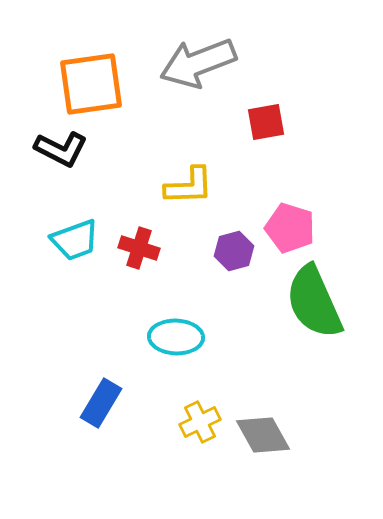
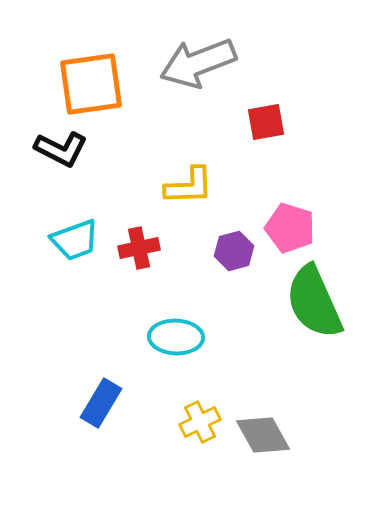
red cross: rotated 30 degrees counterclockwise
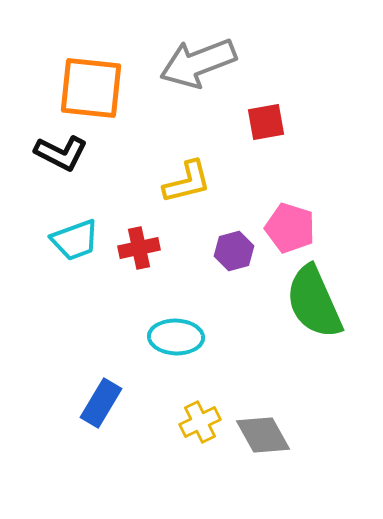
orange square: moved 4 px down; rotated 14 degrees clockwise
black L-shape: moved 4 px down
yellow L-shape: moved 2 px left, 4 px up; rotated 12 degrees counterclockwise
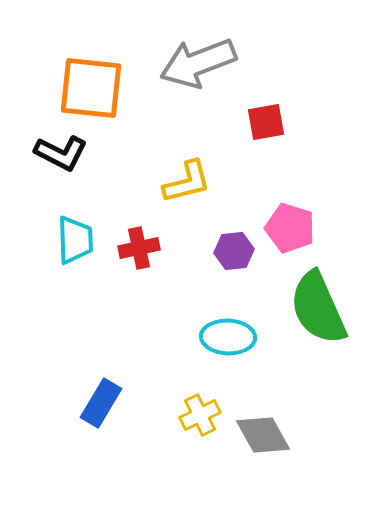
cyan trapezoid: rotated 72 degrees counterclockwise
purple hexagon: rotated 9 degrees clockwise
green semicircle: moved 4 px right, 6 px down
cyan ellipse: moved 52 px right
yellow cross: moved 7 px up
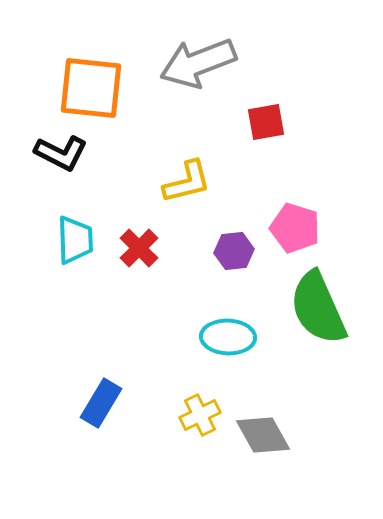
pink pentagon: moved 5 px right
red cross: rotated 33 degrees counterclockwise
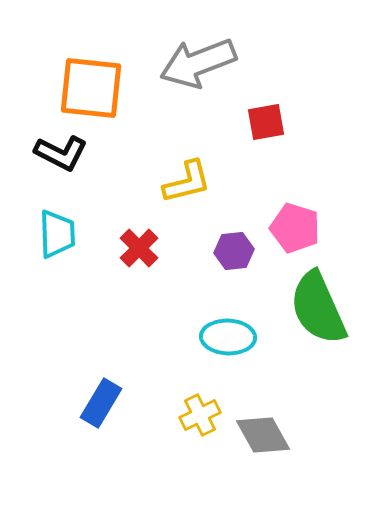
cyan trapezoid: moved 18 px left, 6 px up
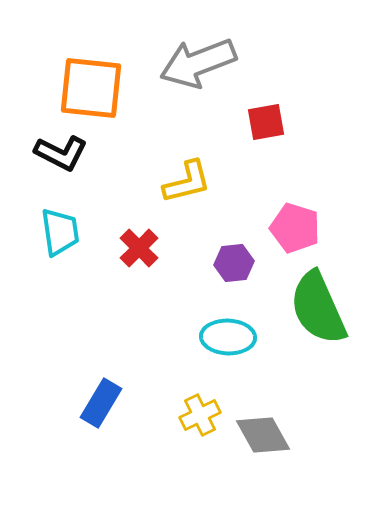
cyan trapezoid: moved 3 px right, 2 px up; rotated 6 degrees counterclockwise
purple hexagon: moved 12 px down
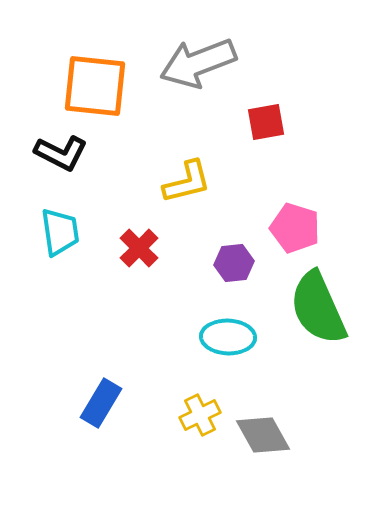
orange square: moved 4 px right, 2 px up
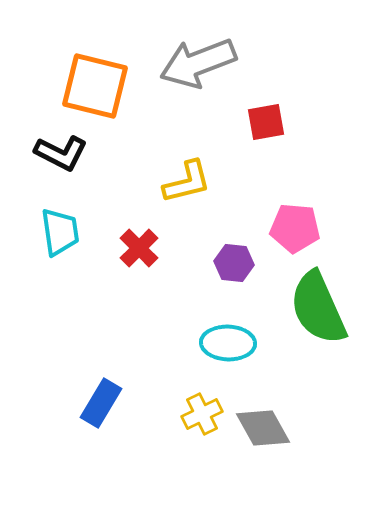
orange square: rotated 8 degrees clockwise
pink pentagon: rotated 12 degrees counterclockwise
purple hexagon: rotated 12 degrees clockwise
cyan ellipse: moved 6 px down
yellow cross: moved 2 px right, 1 px up
gray diamond: moved 7 px up
